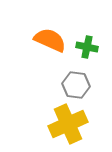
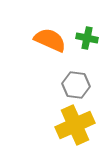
green cross: moved 9 px up
yellow cross: moved 7 px right, 1 px down
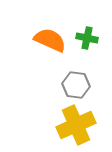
yellow cross: moved 1 px right
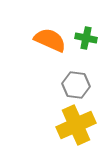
green cross: moved 1 px left
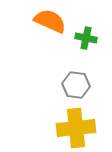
orange semicircle: moved 19 px up
yellow cross: moved 3 px down; rotated 18 degrees clockwise
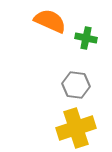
yellow cross: rotated 12 degrees counterclockwise
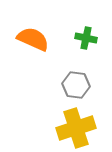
orange semicircle: moved 17 px left, 18 px down
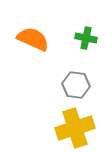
yellow cross: moved 1 px left
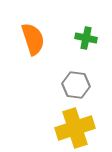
orange semicircle: rotated 48 degrees clockwise
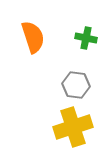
orange semicircle: moved 2 px up
yellow cross: moved 2 px left, 1 px up
